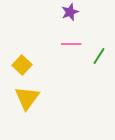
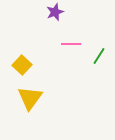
purple star: moved 15 px left
yellow triangle: moved 3 px right
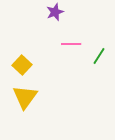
yellow triangle: moved 5 px left, 1 px up
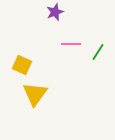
green line: moved 1 px left, 4 px up
yellow square: rotated 18 degrees counterclockwise
yellow triangle: moved 10 px right, 3 px up
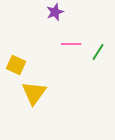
yellow square: moved 6 px left
yellow triangle: moved 1 px left, 1 px up
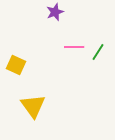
pink line: moved 3 px right, 3 px down
yellow triangle: moved 1 px left, 13 px down; rotated 12 degrees counterclockwise
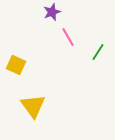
purple star: moved 3 px left
pink line: moved 6 px left, 10 px up; rotated 60 degrees clockwise
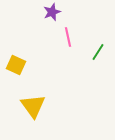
pink line: rotated 18 degrees clockwise
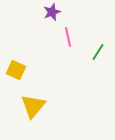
yellow square: moved 5 px down
yellow triangle: rotated 16 degrees clockwise
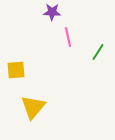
purple star: rotated 24 degrees clockwise
yellow square: rotated 30 degrees counterclockwise
yellow triangle: moved 1 px down
